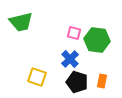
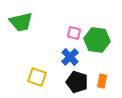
blue cross: moved 2 px up
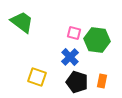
green trapezoid: moved 1 px right; rotated 130 degrees counterclockwise
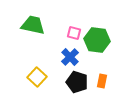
green trapezoid: moved 11 px right, 3 px down; rotated 25 degrees counterclockwise
yellow square: rotated 24 degrees clockwise
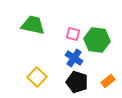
pink square: moved 1 px left, 1 px down
blue cross: moved 4 px right, 1 px down; rotated 12 degrees counterclockwise
orange rectangle: moved 6 px right; rotated 40 degrees clockwise
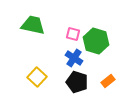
green hexagon: moved 1 px left, 1 px down; rotated 10 degrees clockwise
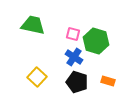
blue cross: moved 1 px up
orange rectangle: rotated 56 degrees clockwise
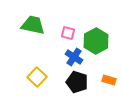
pink square: moved 5 px left, 1 px up
green hexagon: rotated 15 degrees clockwise
orange rectangle: moved 1 px right, 1 px up
